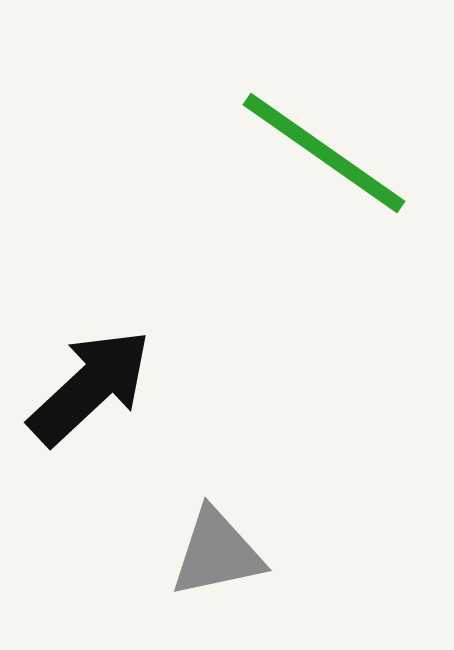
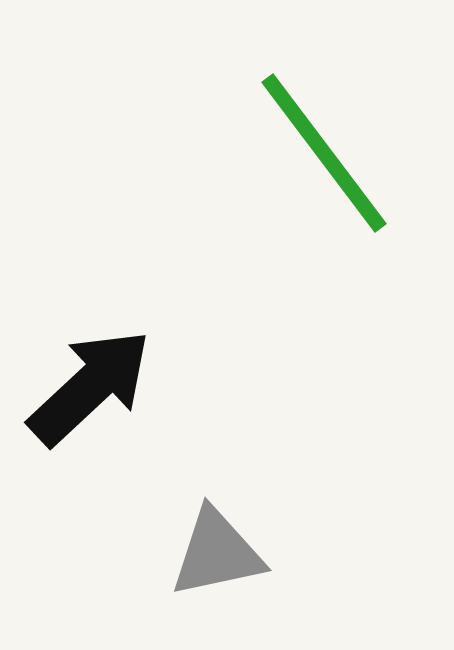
green line: rotated 18 degrees clockwise
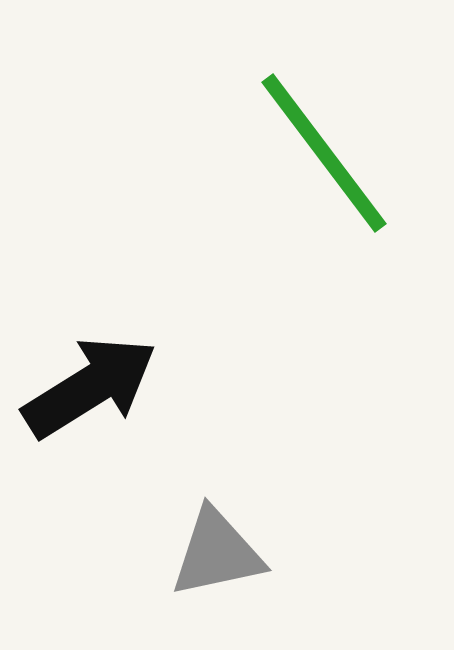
black arrow: rotated 11 degrees clockwise
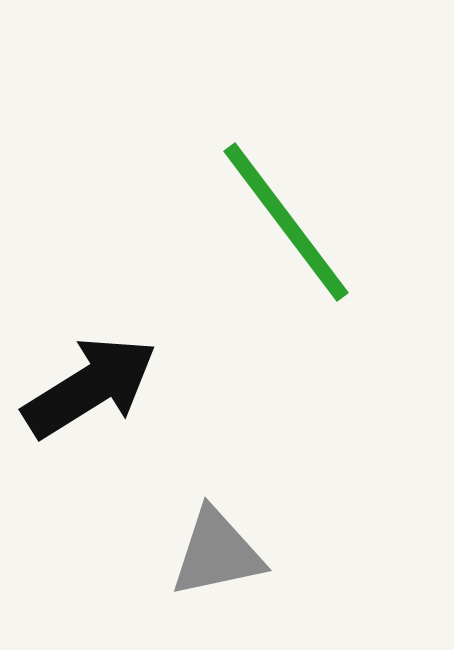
green line: moved 38 px left, 69 px down
